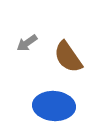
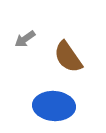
gray arrow: moved 2 px left, 4 px up
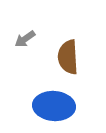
brown semicircle: rotated 32 degrees clockwise
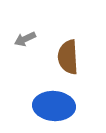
gray arrow: rotated 10 degrees clockwise
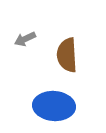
brown semicircle: moved 1 px left, 2 px up
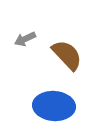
brown semicircle: rotated 140 degrees clockwise
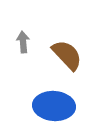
gray arrow: moved 2 px left, 3 px down; rotated 110 degrees clockwise
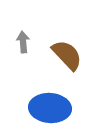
blue ellipse: moved 4 px left, 2 px down
